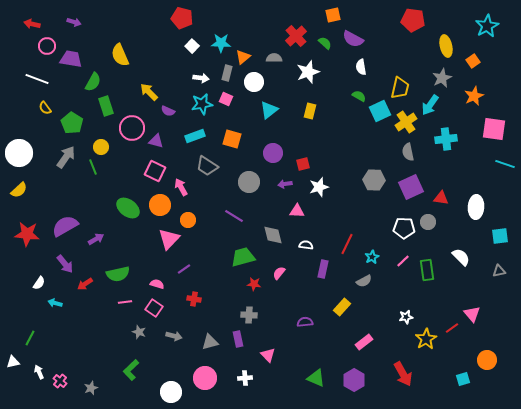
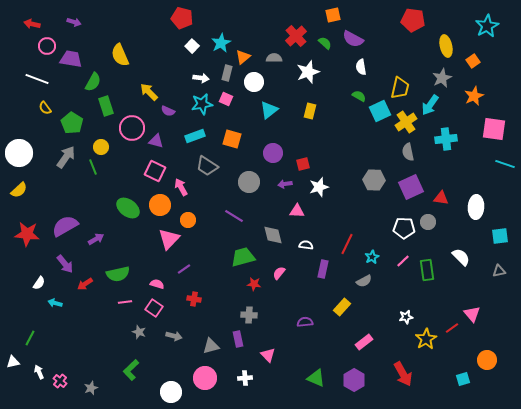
cyan star at (221, 43): rotated 30 degrees counterclockwise
gray triangle at (210, 342): moved 1 px right, 4 px down
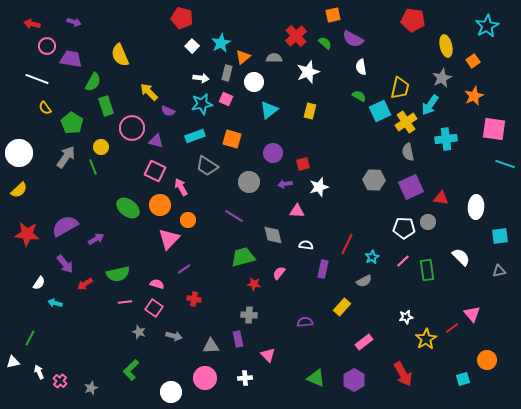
gray triangle at (211, 346): rotated 12 degrees clockwise
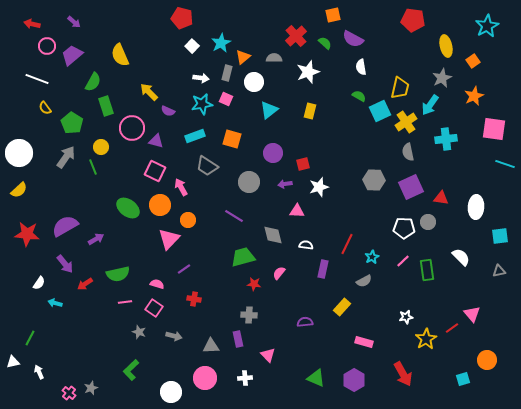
purple arrow at (74, 22): rotated 24 degrees clockwise
purple trapezoid at (71, 59): moved 1 px right, 4 px up; rotated 50 degrees counterclockwise
pink rectangle at (364, 342): rotated 54 degrees clockwise
pink cross at (60, 381): moved 9 px right, 12 px down
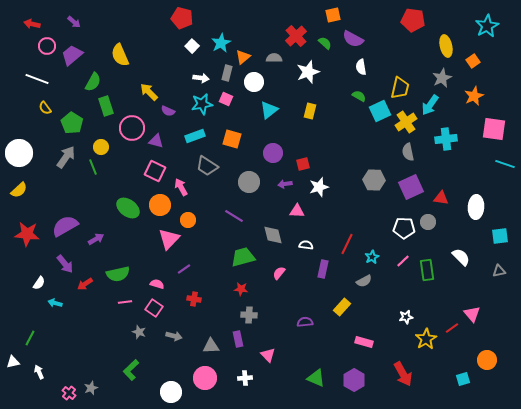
red star at (254, 284): moved 13 px left, 5 px down
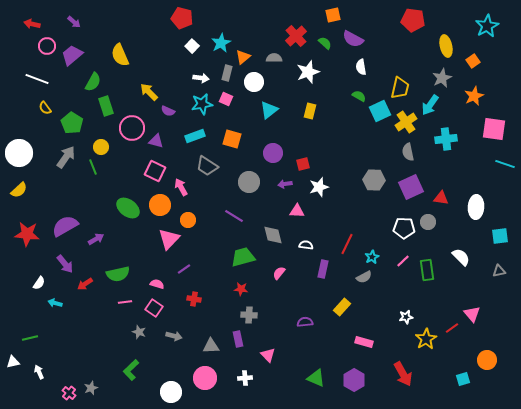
gray semicircle at (364, 281): moved 4 px up
green line at (30, 338): rotated 49 degrees clockwise
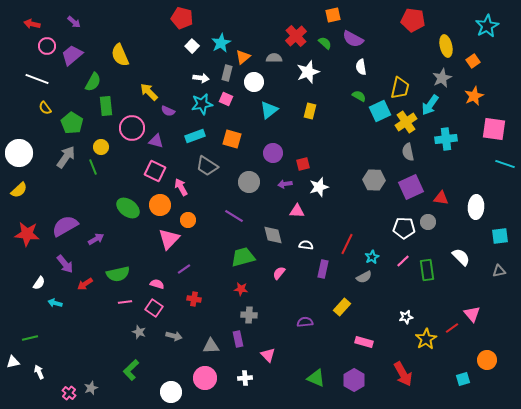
green rectangle at (106, 106): rotated 12 degrees clockwise
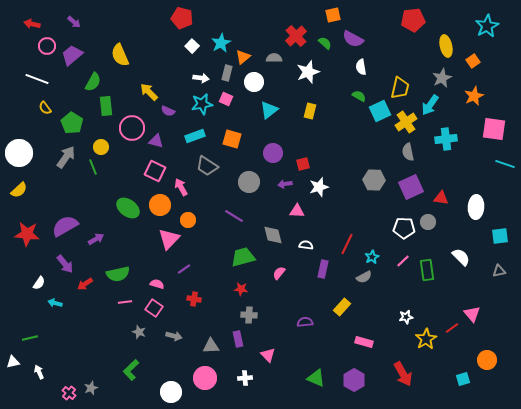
red pentagon at (413, 20): rotated 15 degrees counterclockwise
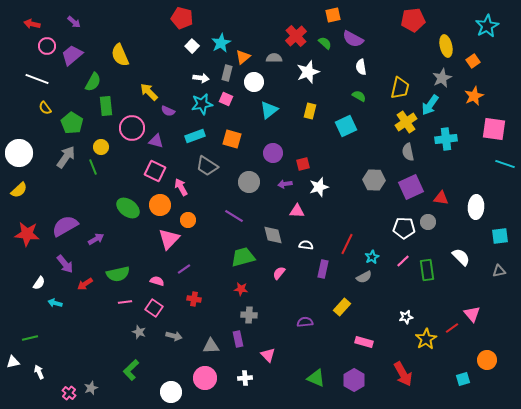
cyan square at (380, 111): moved 34 px left, 15 px down
pink semicircle at (157, 284): moved 3 px up
